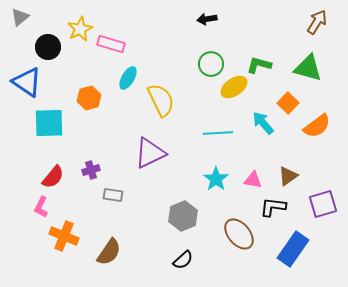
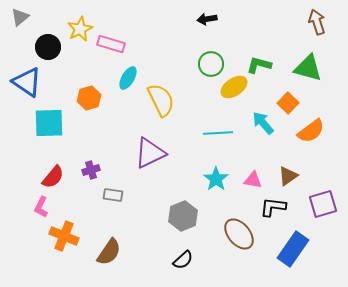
brown arrow: rotated 50 degrees counterclockwise
orange semicircle: moved 6 px left, 5 px down
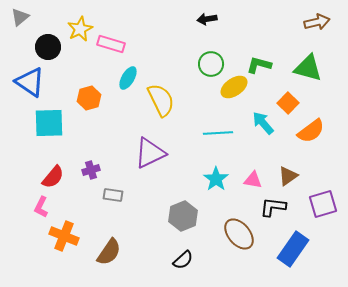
brown arrow: rotated 95 degrees clockwise
blue triangle: moved 3 px right
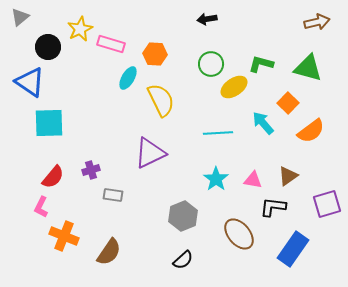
green L-shape: moved 2 px right, 1 px up
orange hexagon: moved 66 px right, 44 px up; rotated 20 degrees clockwise
purple square: moved 4 px right
